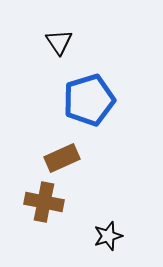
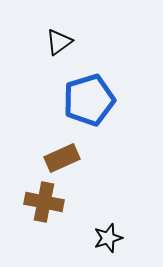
black triangle: rotated 28 degrees clockwise
black star: moved 2 px down
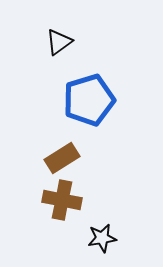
brown rectangle: rotated 8 degrees counterclockwise
brown cross: moved 18 px right, 2 px up
black star: moved 6 px left; rotated 8 degrees clockwise
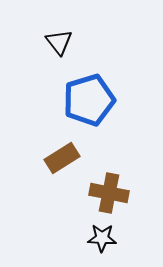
black triangle: rotated 32 degrees counterclockwise
brown cross: moved 47 px right, 7 px up
black star: rotated 12 degrees clockwise
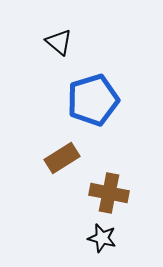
black triangle: rotated 12 degrees counterclockwise
blue pentagon: moved 4 px right
black star: rotated 12 degrees clockwise
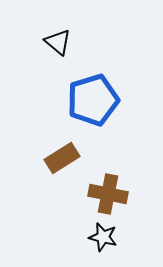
black triangle: moved 1 px left
brown cross: moved 1 px left, 1 px down
black star: moved 1 px right, 1 px up
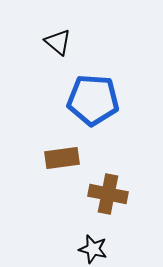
blue pentagon: rotated 21 degrees clockwise
brown rectangle: rotated 24 degrees clockwise
black star: moved 10 px left, 12 px down
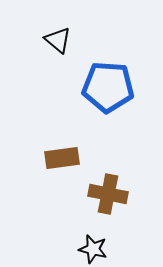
black triangle: moved 2 px up
blue pentagon: moved 15 px right, 13 px up
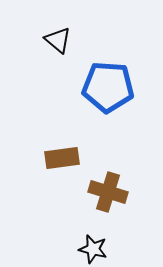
brown cross: moved 2 px up; rotated 6 degrees clockwise
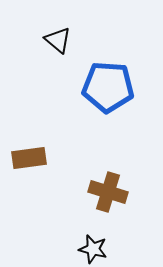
brown rectangle: moved 33 px left
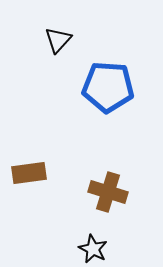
black triangle: rotated 32 degrees clockwise
brown rectangle: moved 15 px down
black star: rotated 12 degrees clockwise
